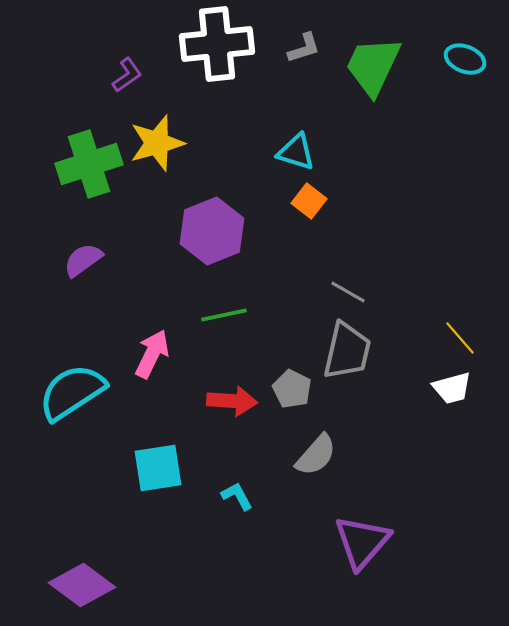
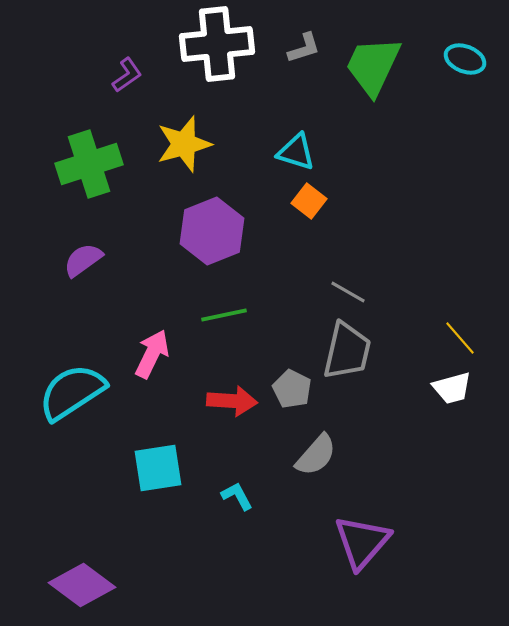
yellow star: moved 27 px right, 1 px down
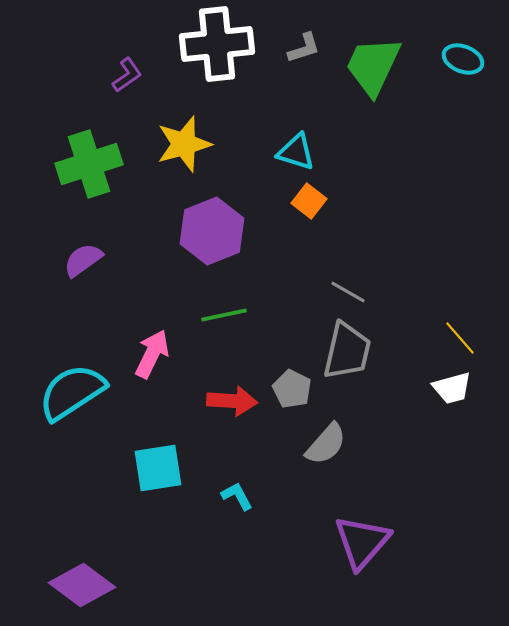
cyan ellipse: moved 2 px left
gray semicircle: moved 10 px right, 11 px up
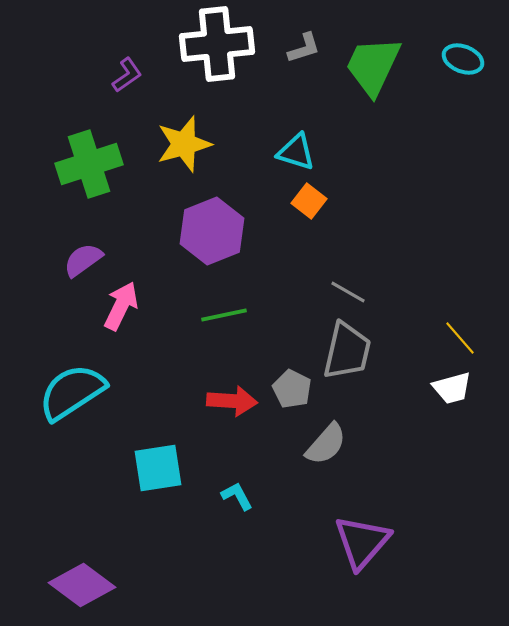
pink arrow: moved 31 px left, 48 px up
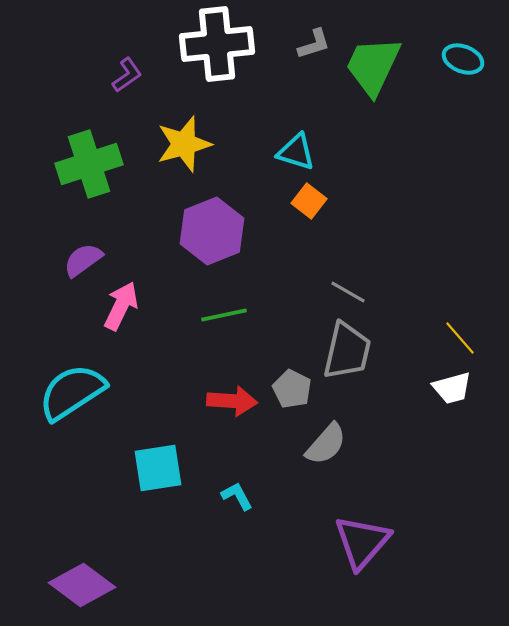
gray L-shape: moved 10 px right, 4 px up
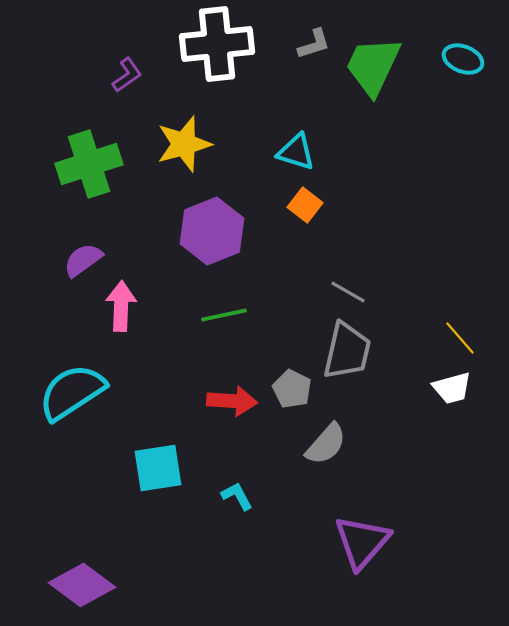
orange square: moved 4 px left, 4 px down
pink arrow: rotated 24 degrees counterclockwise
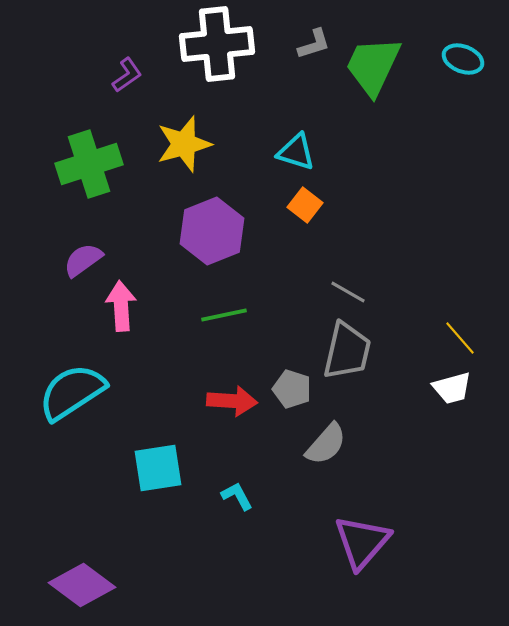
pink arrow: rotated 6 degrees counterclockwise
gray pentagon: rotated 9 degrees counterclockwise
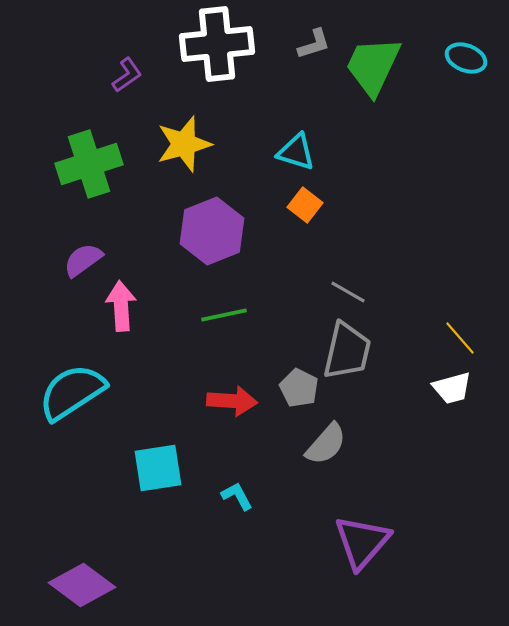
cyan ellipse: moved 3 px right, 1 px up
gray pentagon: moved 7 px right, 1 px up; rotated 9 degrees clockwise
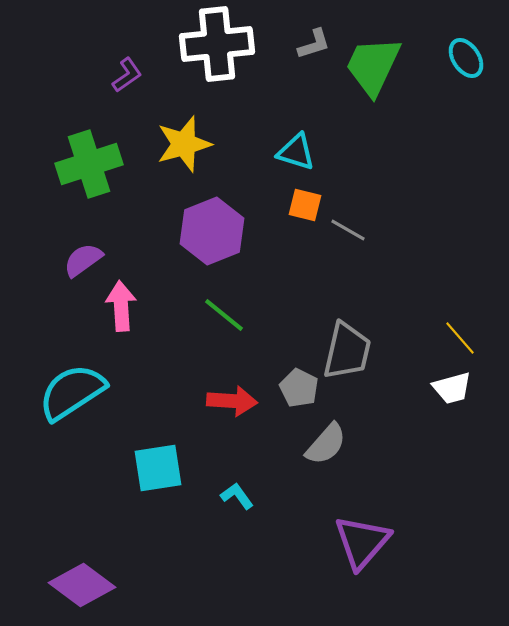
cyan ellipse: rotated 36 degrees clockwise
orange square: rotated 24 degrees counterclockwise
gray line: moved 62 px up
green line: rotated 51 degrees clockwise
cyan L-shape: rotated 8 degrees counterclockwise
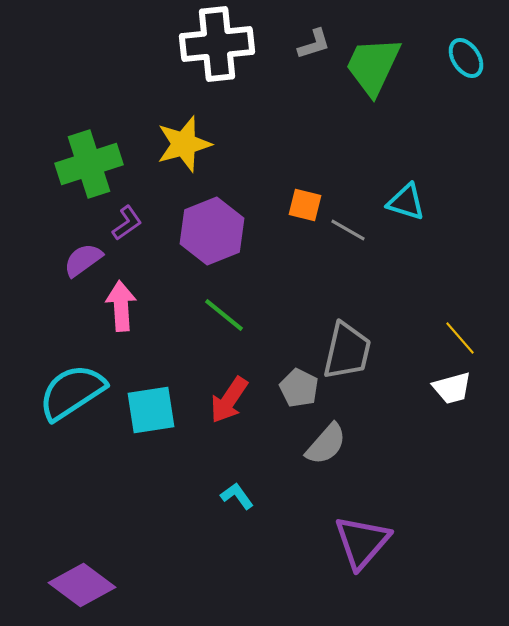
purple L-shape: moved 148 px down
cyan triangle: moved 110 px right, 50 px down
red arrow: moved 3 px left, 1 px up; rotated 120 degrees clockwise
cyan square: moved 7 px left, 58 px up
